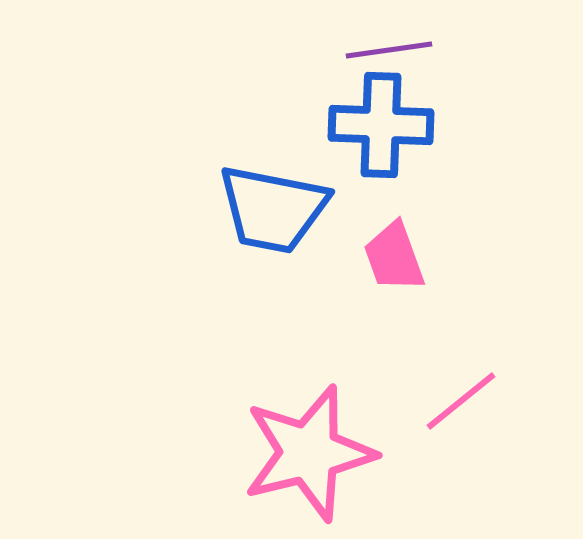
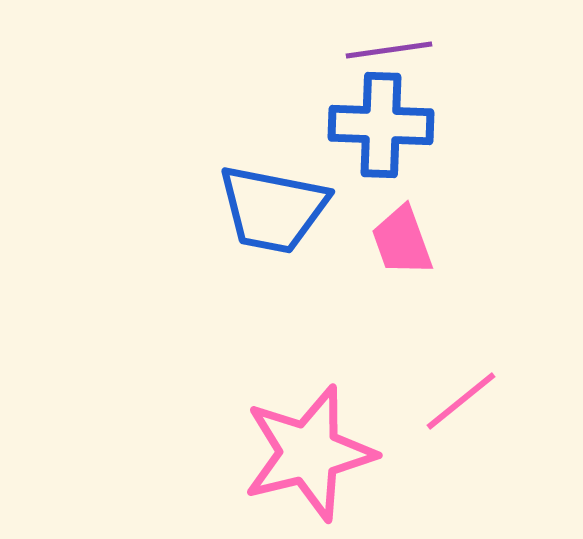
pink trapezoid: moved 8 px right, 16 px up
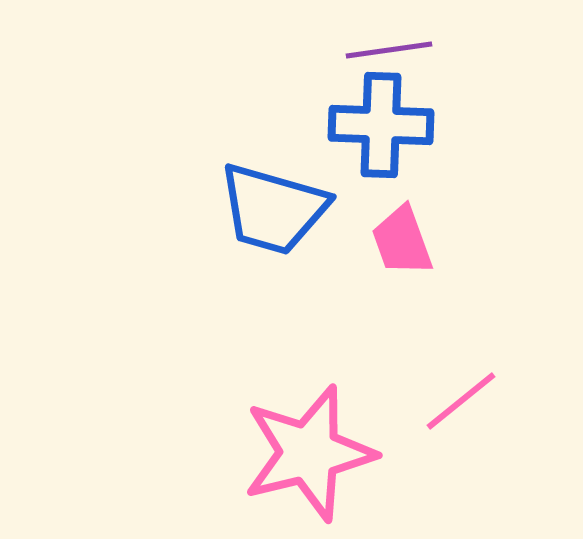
blue trapezoid: rotated 5 degrees clockwise
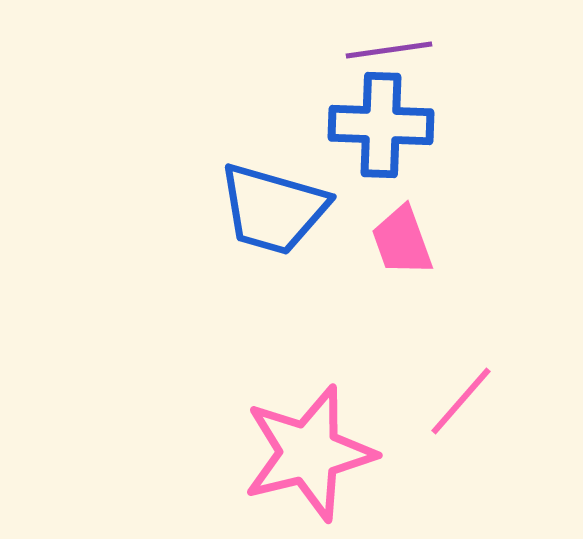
pink line: rotated 10 degrees counterclockwise
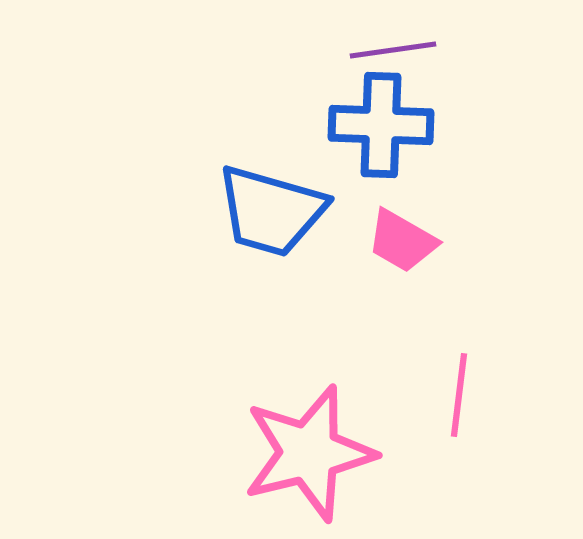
purple line: moved 4 px right
blue trapezoid: moved 2 px left, 2 px down
pink trapezoid: rotated 40 degrees counterclockwise
pink line: moved 2 px left, 6 px up; rotated 34 degrees counterclockwise
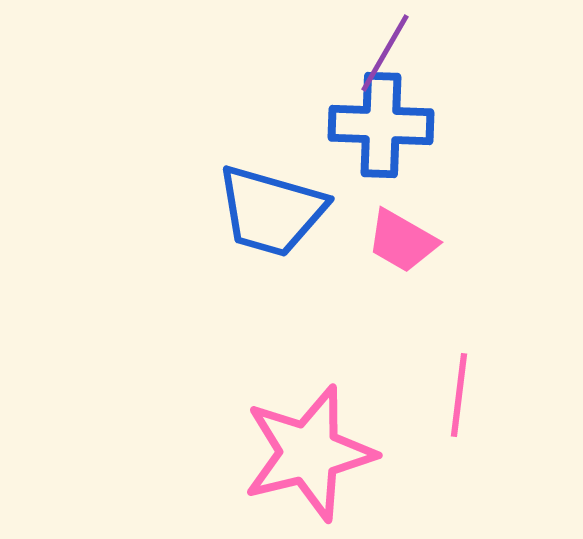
purple line: moved 8 px left, 3 px down; rotated 52 degrees counterclockwise
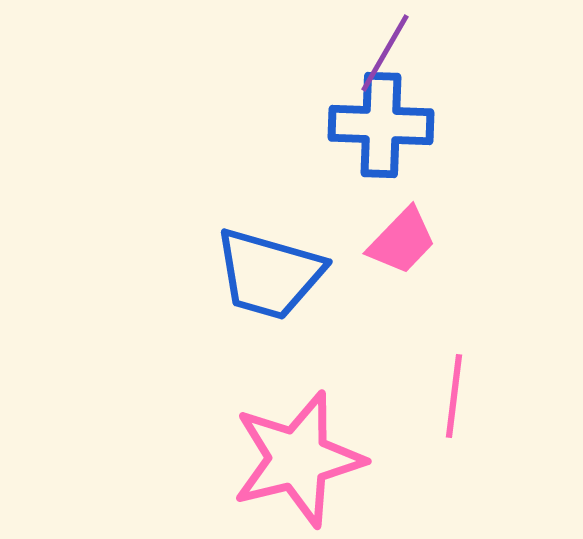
blue trapezoid: moved 2 px left, 63 px down
pink trapezoid: rotated 76 degrees counterclockwise
pink line: moved 5 px left, 1 px down
pink star: moved 11 px left, 6 px down
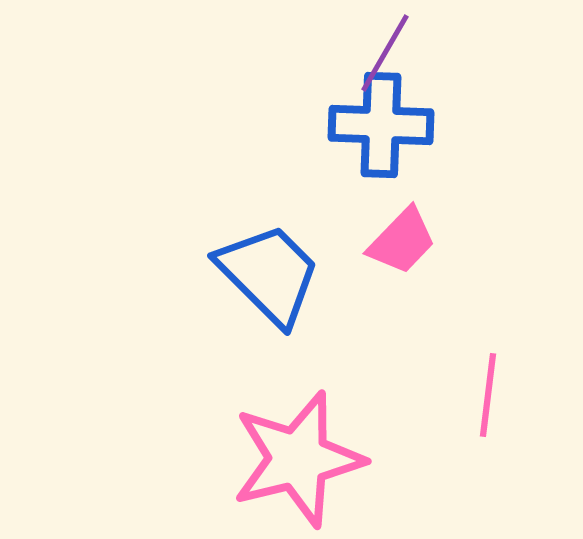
blue trapezoid: rotated 151 degrees counterclockwise
pink line: moved 34 px right, 1 px up
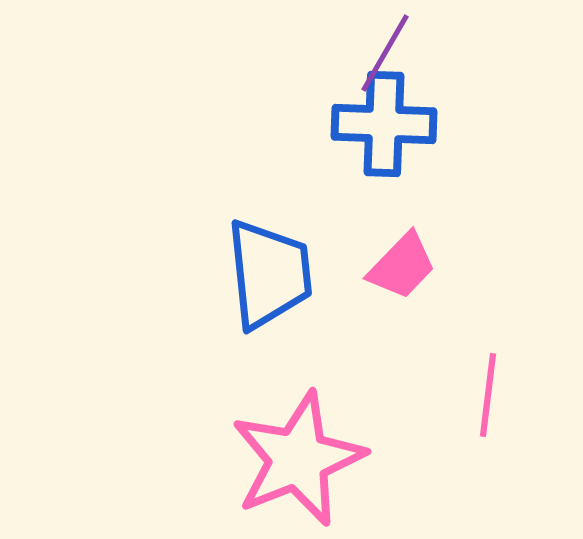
blue cross: moved 3 px right, 1 px up
pink trapezoid: moved 25 px down
blue trapezoid: rotated 39 degrees clockwise
pink star: rotated 8 degrees counterclockwise
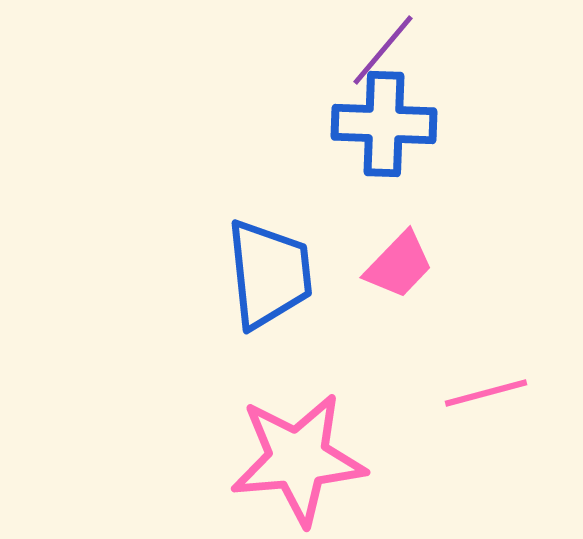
purple line: moved 2 px left, 3 px up; rotated 10 degrees clockwise
pink trapezoid: moved 3 px left, 1 px up
pink line: moved 2 px left, 2 px up; rotated 68 degrees clockwise
pink star: rotated 17 degrees clockwise
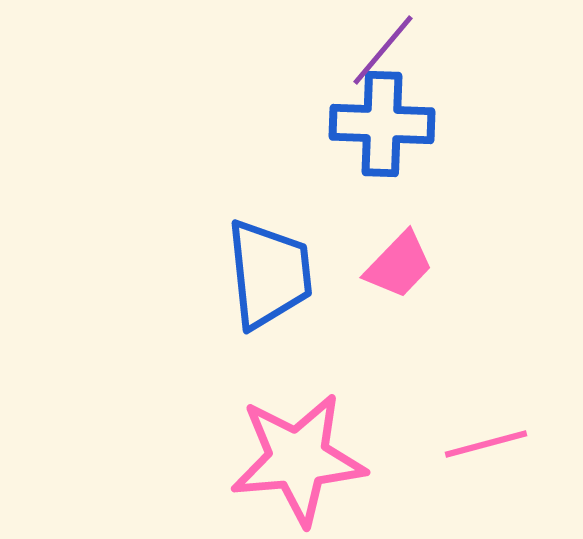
blue cross: moved 2 px left
pink line: moved 51 px down
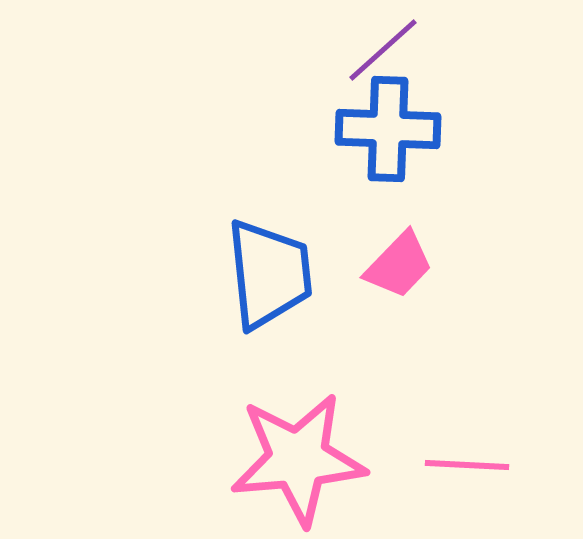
purple line: rotated 8 degrees clockwise
blue cross: moved 6 px right, 5 px down
pink line: moved 19 px left, 21 px down; rotated 18 degrees clockwise
